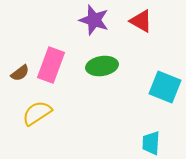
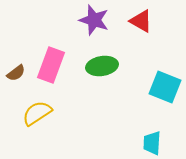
brown semicircle: moved 4 px left
cyan trapezoid: moved 1 px right
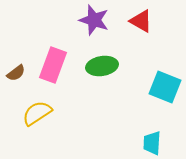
pink rectangle: moved 2 px right
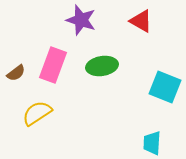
purple star: moved 13 px left
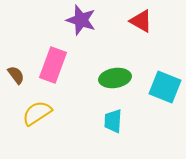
green ellipse: moved 13 px right, 12 px down
brown semicircle: moved 2 px down; rotated 90 degrees counterclockwise
cyan trapezoid: moved 39 px left, 22 px up
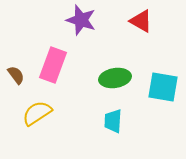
cyan square: moved 2 px left; rotated 12 degrees counterclockwise
